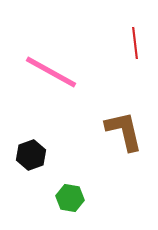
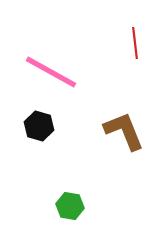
brown L-shape: rotated 9 degrees counterclockwise
black hexagon: moved 8 px right, 29 px up; rotated 24 degrees counterclockwise
green hexagon: moved 8 px down
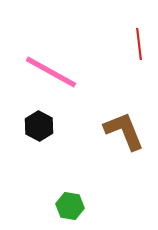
red line: moved 4 px right, 1 px down
black hexagon: rotated 12 degrees clockwise
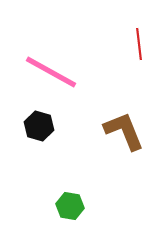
black hexagon: rotated 12 degrees counterclockwise
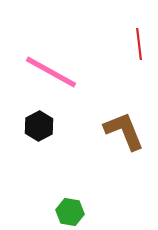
black hexagon: rotated 16 degrees clockwise
green hexagon: moved 6 px down
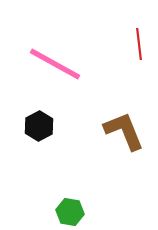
pink line: moved 4 px right, 8 px up
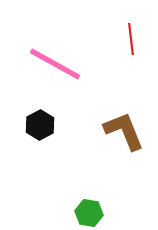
red line: moved 8 px left, 5 px up
black hexagon: moved 1 px right, 1 px up
green hexagon: moved 19 px right, 1 px down
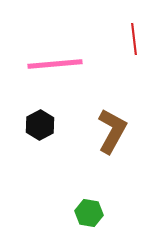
red line: moved 3 px right
pink line: rotated 34 degrees counterclockwise
brown L-shape: moved 12 px left; rotated 51 degrees clockwise
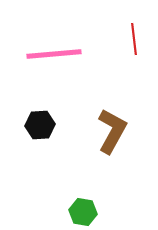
pink line: moved 1 px left, 10 px up
black hexagon: rotated 24 degrees clockwise
green hexagon: moved 6 px left, 1 px up
